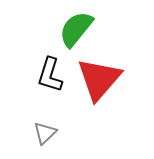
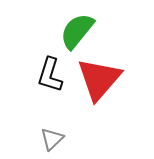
green semicircle: moved 1 px right, 2 px down
gray triangle: moved 7 px right, 6 px down
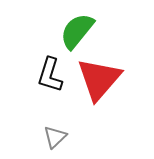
gray triangle: moved 3 px right, 2 px up
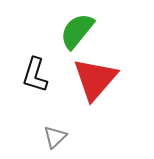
black L-shape: moved 15 px left
red triangle: moved 4 px left
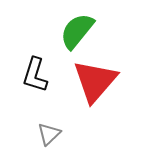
red triangle: moved 2 px down
gray triangle: moved 6 px left, 3 px up
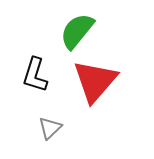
gray triangle: moved 1 px right, 6 px up
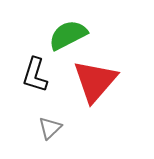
green semicircle: moved 9 px left, 4 px down; rotated 24 degrees clockwise
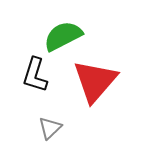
green semicircle: moved 5 px left, 1 px down
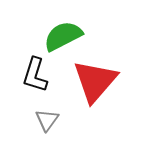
gray triangle: moved 3 px left, 8 px up; rotated 10 degrees counterclockwise
